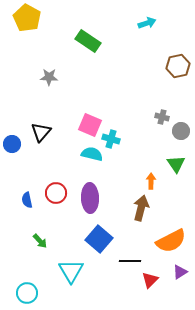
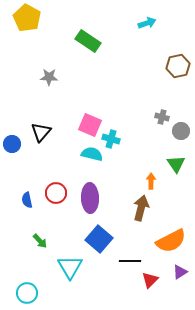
cyan triangle: moved 1 px left, 4 px up
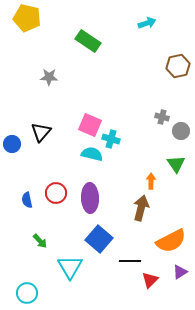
yellow pentagon: rotated 16 degrees counterclockwise
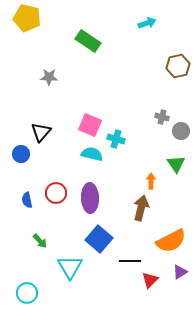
cyan cross: moved 5 px right
blue circle: moved 9 px right, 10 px down
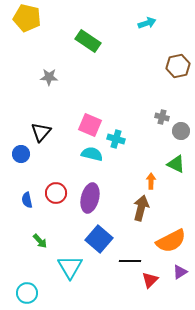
green triangle: rotated 30 degrees counterclockwise
purple ellipse: rotated 16 degrees clockwise
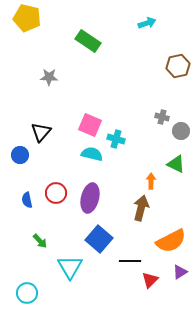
blue circle: moved 1 px left, 1 px down
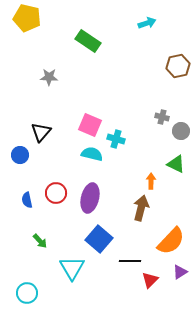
orange semicircle: rotated 20 degrees counterclockwise
cyan triangle: moved 2 px right, 1 px down
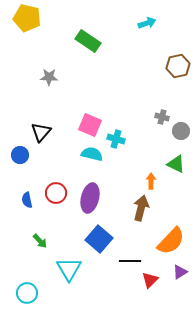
cyan triangle: moved 3 px left, 1 px down
